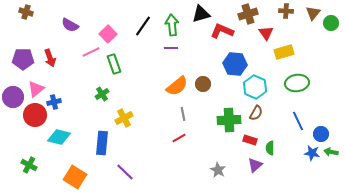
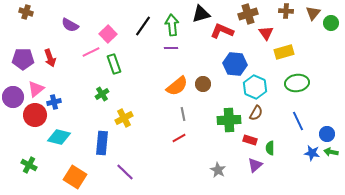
blue circle at (321, 134): moved 6 px right
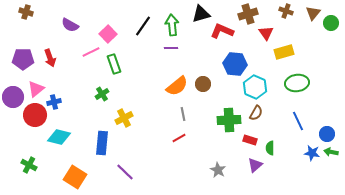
brown cross at (286, 11): rotated 16 degrees clockwise
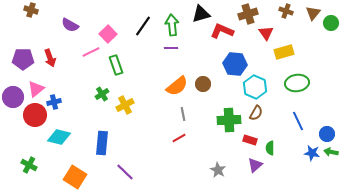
brown cross at (26, 12): moved 5 px right, 2 px up
green rectangle at (114, 64): moved 2 px right, 1 px down
yellow cross at (124, 118): moved 1 px right, 13 px up
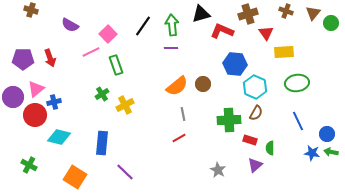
yellow rectangle at (284, 52): rotated 12 degrees clockwise
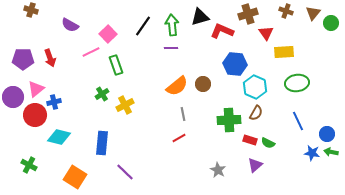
black triangle at (201, 14): moved 1 px left, 3 px down
green semicircle at (270, 148): moved 2 px left, 5 px up; rotated 64 degrees counterclockwise
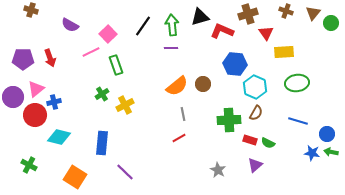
blue line at (298, 121): rotated 48 degrees counterclockwise
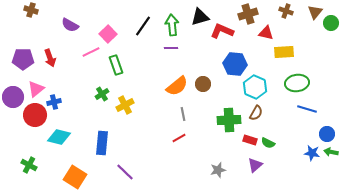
brown triangle at (313, 13): moved 2 px right, 1 px up
red triangle at (266, 33): rotated 42 degrees counterclockwise
blue line at (298, 121): moved 9 px right, 12 px up
gray star at (218, 170): rotated 28 degrees clockwise
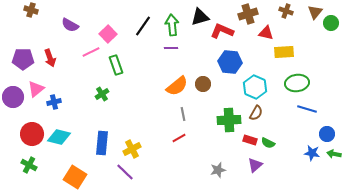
blue hexagon at (235, 64): moved 5 px left, 2 px up
yellow cross at (125, 105): moved 7 px right, 44 px down
red circle at (35, 115): moved 3 px left, 19 px down
green arrow at (331, 152): moved 3 px right, 2 px down
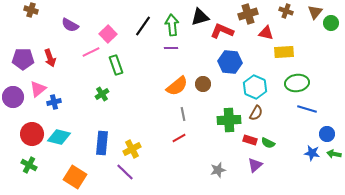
pink triangle at (36, 89): moved 2 px right
